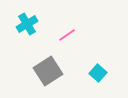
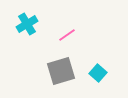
gray square: moved 13 px right; rotated 16 degrees clockwise
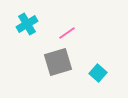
pink line: moved 2 px up
gray square: moved 3 px left, 9 px up
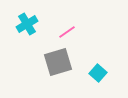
pink line: moved 1 px up
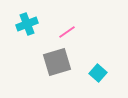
cyan cross: rotated 10 degrees clockwise
gray square: moved 1 px left
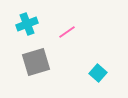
gray square: moved 21 px left
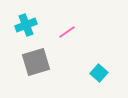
cyan cross: moved 1 px left, 1 px down
cyan square: moved 1 px right
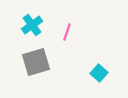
cyan cross: moved 6 px right; rotated 15 degrees counterclockwise
pink line: rotated 36 degrees counterclockwise
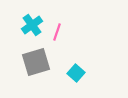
pink line: moved 10 px left
cyan square: moved 23 px left
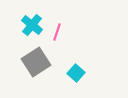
cyan cross: rotated 15 degrees counterclockwise
gray square: rotated 16 degrees counterclockwise
